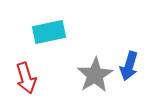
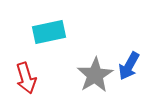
blue arrow: rotated 12 degrees clockwise
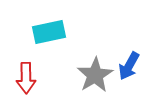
red arrow: rotated 16 degrees clockwise
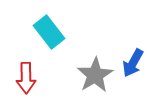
cyan rectangle: rotated 64 degrees clockwise
blue arrow: moved 4 px right, 3 px up
